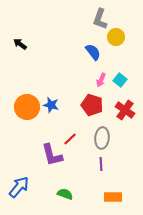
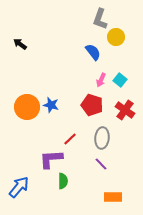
purple L-shape: moved 1 px left, 4 px down; rotated 100 degrees clockwise
purple line: rotated 40 degrees counterclockwise
green semicircle: moved 2 px left, 13 px up; rotated 70 degrees clockwise
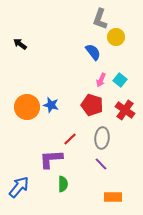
green semicircle: moved 3 px down
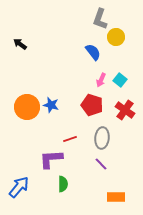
red line: rotated 24 degrees clockwise
orange rectangle: moved 3 px right
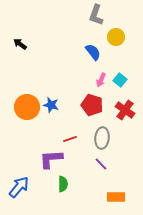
gray L-shape: moved 4 px left, 4 px up
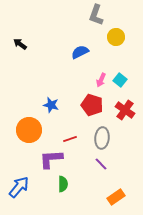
blue semicircle: moved 13 px left; rotated 78 degrees counterclockwise
orange circle: moved 2 px right, 23 px down
orange rectangle: rotated 36 degrees counterclockwise
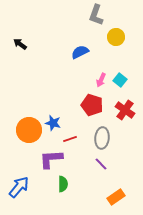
blue star: moved 2 px right, 18 px down
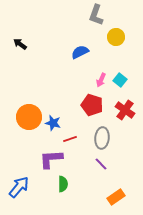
orange circle: moved 13 px up
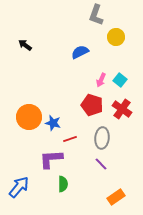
black arrow: moved 5 px right, 1 px down
red cross: moved 3 px left, 1 px up
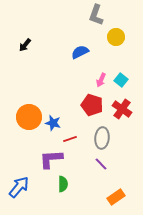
black arrow: rotated 88 degrees counterclockwise
cyan square: moved 1 px right
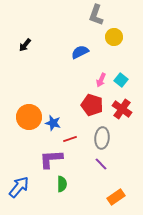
yellow circle: moved 2 px left
green semicircle: moved 1 px left
